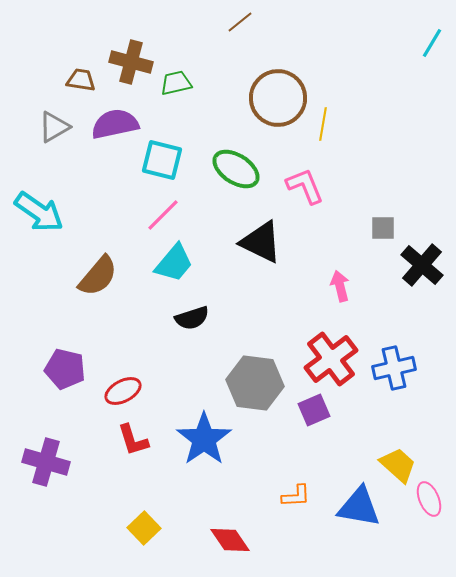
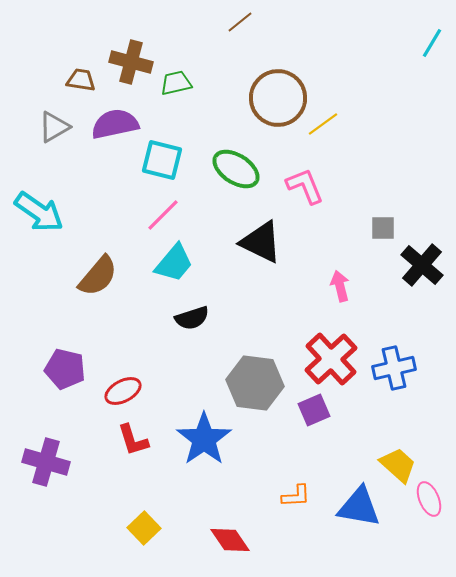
yellow line: rotated 44 degrees clockwise
red cross: rotated 6 degrees counterclockwise
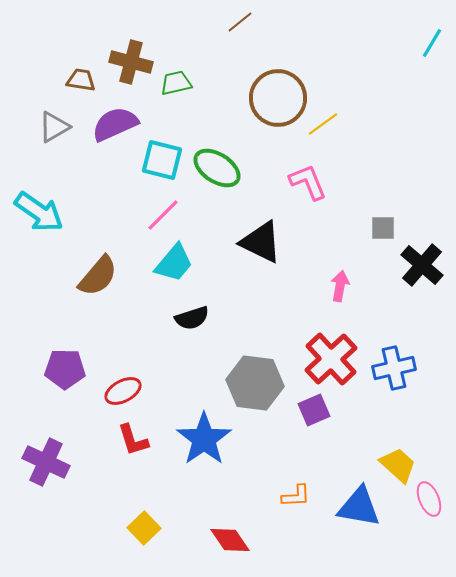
purple semicircle: rotated 12 degrees counterclockwise
green ellipse: moved 19 px left, 1 px up
pink L-shape: moved 3 px right, 4 px up
pink arrow: rotated 24 degrees clockwise
purple pentagon: rotated 12 degrees counterclockwise
purple cross: rotated 9 degrees clockwise
